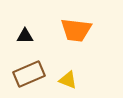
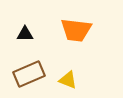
black triangle: moved 2 px up
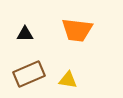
orange trapezoid: moved 1 px right
yellow triangle: rotated 12 degrees counterclockwise
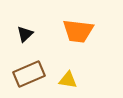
orange trapezoid: moved 1 px right, 1 px down
black triangle: rotated 42 degrees counterclockwise
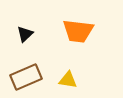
brown rectangle: moved 3 px left, 3 px down
